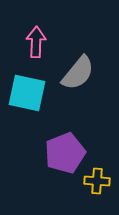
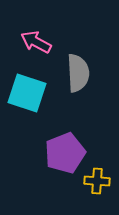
pink arrow: rotated 64 degrees counterclockwise
gray semicircle: rotated 42 degrees counterclockwise
cyan square: rotated 6 degrees clockwise
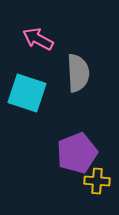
pink arrow: moved 2 px right, 3 px up
purple pentagon: moved 12 px right
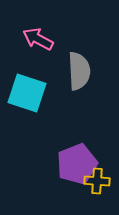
gray semicircle: moved 1 px right, 2 px up
purple pentagon: moved 11 px down
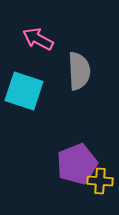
cyan square: moved 3 px left, 2 px up
yellow cross: moved 3 px right
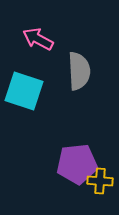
purple pentagon: rotated 15 degrees clockwise
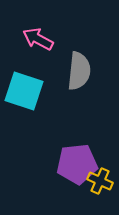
gray semicircle: rotated 9 degrees clockwise
yellow cross: rotated 20 degrees clockwise
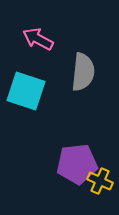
gray semicircle: moved 4 px right, 1 px down
cyan square: moved 2 px right
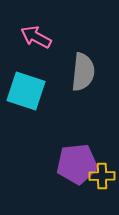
pink arrow: moved 2 px left, 2 px up
yellow cross: moved 2 px right, 5 px up; rotated 25 degrees counterclockwise
